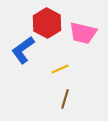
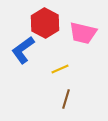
red hexagon: moved 2 px left
brown line: moved 1 px right
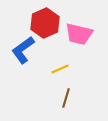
red hexagon: rotated 8 degrees clockwise
pink trapezoid: moved 4 px left, 1 px down
brown line: moved 1 px up
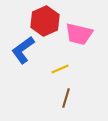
red hexagon: moved 2 px up
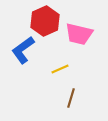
brown line: moved 5 px right
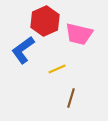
yellow line: moved 3 px left
